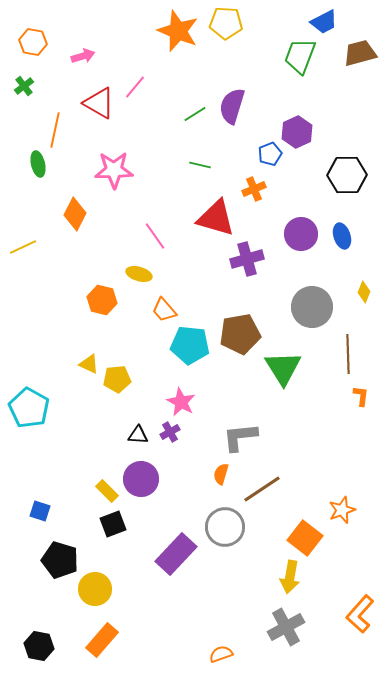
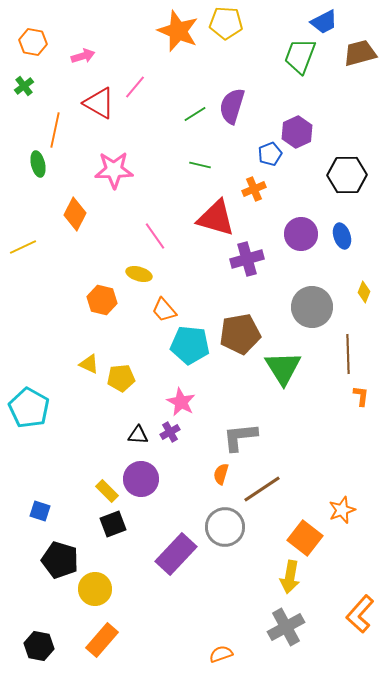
yellow pentagon at (117, 379): moved 4 px right, 1 px up
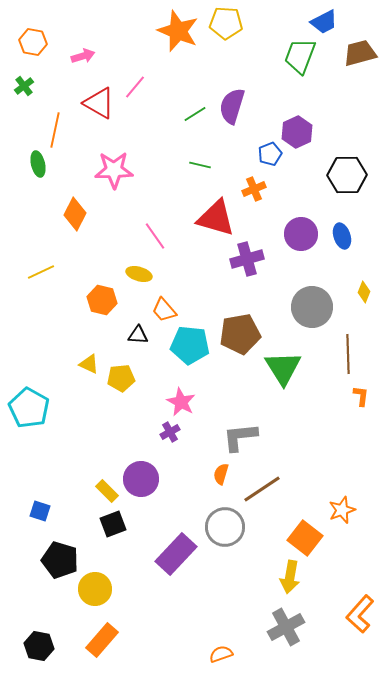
yellow line at (23, 247): moved 18 px right, 25 px down
black triangle at (138, 435): moved 100 px up
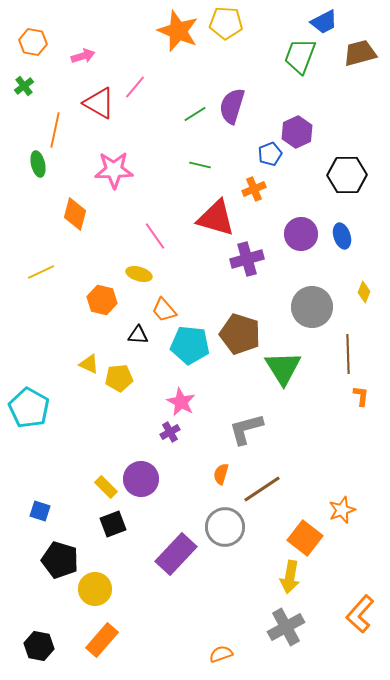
orange diamond at (75, 214): rotated 12 degrees counterclockwise
brown pentagon at (240, 334): rotated 27 degrees clockwise
yellow pentagon at (121, 378): moved 2 px left
gray L-shape at (240, 437): moved 6 px right, 8 px up; rotated 9 degrees counterclockwise
yellow rectangle at (107, 491): moved 1 px left, 4 px up
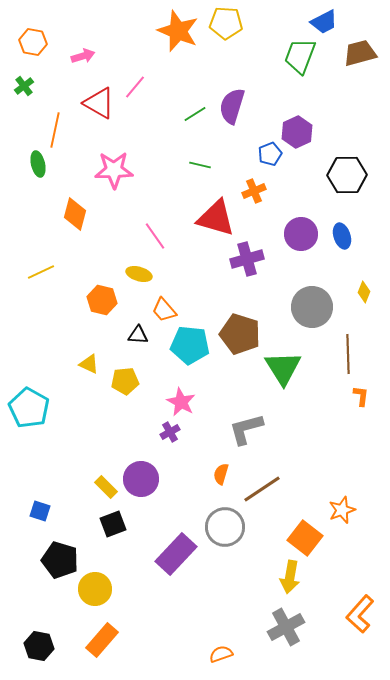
orange cross at (254, 189): moved 2 px down
yellow pentagon at (119, 378): moved 6 px right, 3 px down
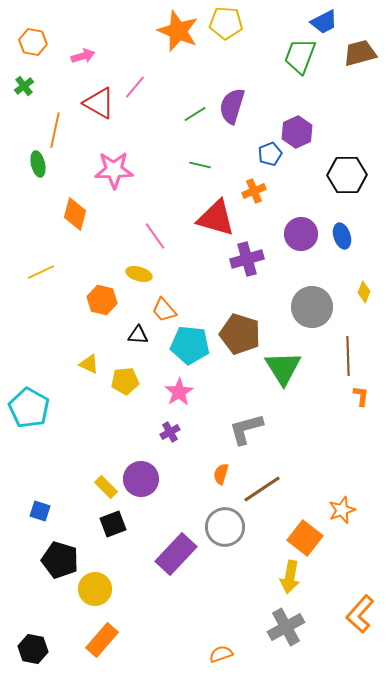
brown line at (348, 354): moved 2 px down
pink star at (181, 402): moved 2 px left, 10 px up; rotated 12 degrees clockwise
black hexagon at (39, 646): moved 6 px left, 3 px down
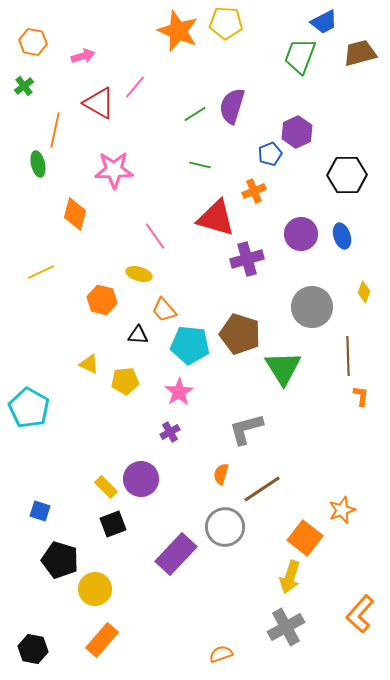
yellow arrow at (290, 577): rotated 8 degrees clockwise
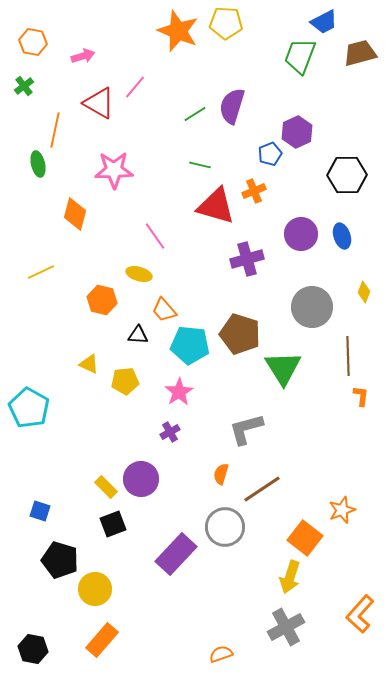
red triangle at (216, 218): moved 12 px up
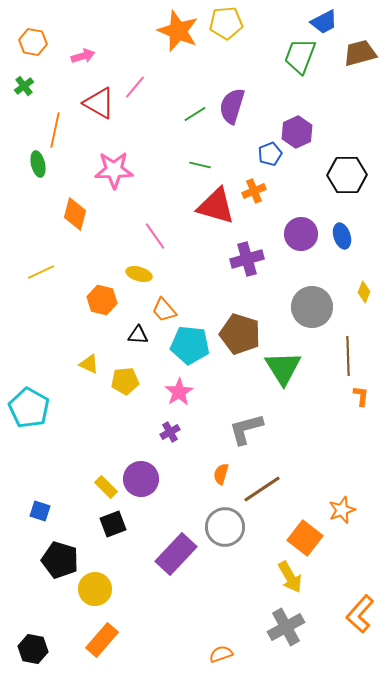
yellow pentagon at (226, 23): rotated 8 degrees counterclockwise
yellow arrow at (290, 577): rotated 48 degrees counterclockwise
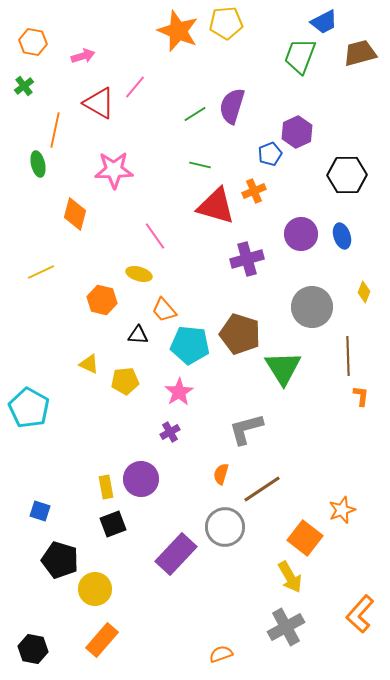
yellow rectangle at (106, 487): rotated 35 degrees clockwise
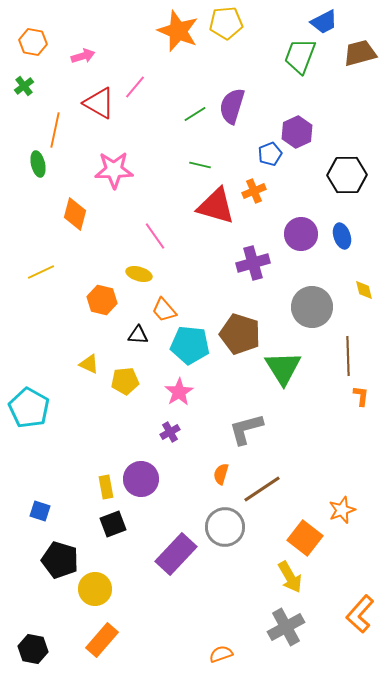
purple cross at (247, 259): moved 6 px right, 4 px down
yellow diamond at (364, 292): moved 2 px up; rotated 35 degrees counterclockwise
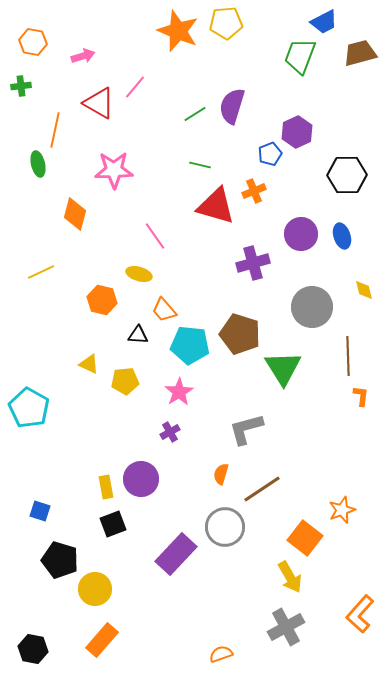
green cross at (24, 86): moved 3 px left; rotated 30 degrees clockwise
